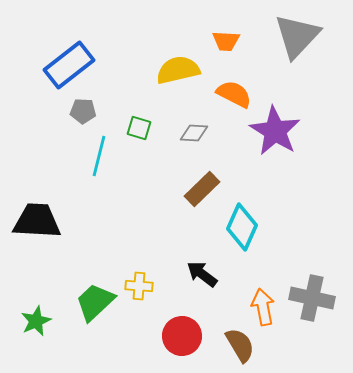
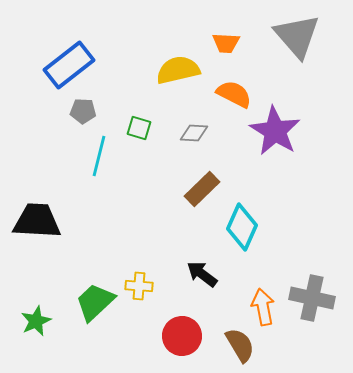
gray triangle: rotated 24 degrees counterclockwise
orange trapezoid: moved 2 px down
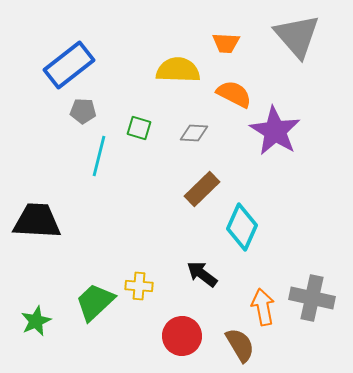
yellow semicircle: rotated 15 degrees clockwise
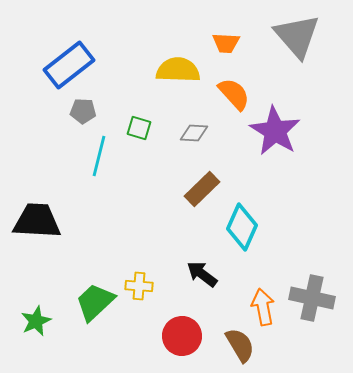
orange semicircle: rotated 21 degrees clockwise
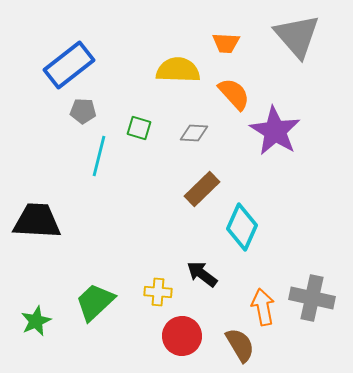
yellow cross: moved 19 px right, 6 px down
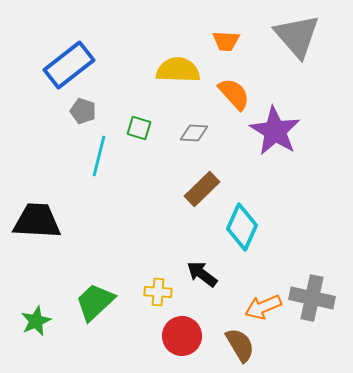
orange trapezoid: moved 2 px up
gray pentagon: rotated 15 degrees clockwise
orange arrow: rotated 102 degrees counterclockwise
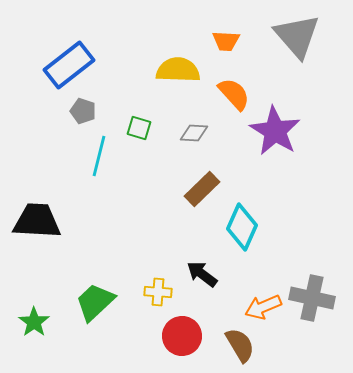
green star: moved 2 px left, 1 px down; rotated 12 degrees counterclockwise
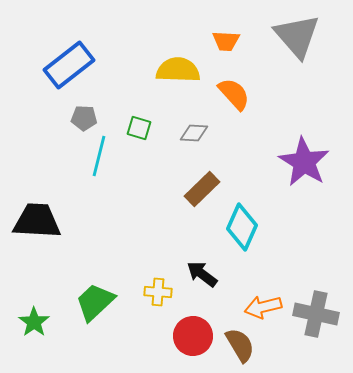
gray pentagon: moved 1 px right, 7 px down; rotated 15 degrees counterclockwise
purple star: moved 29 px right, 31 px down
gray cross: moved 4 px right, 16 px down
orange arrow: rotated 9 degrees clockwise
red circle: moved 11 px right
